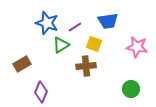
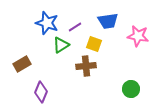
pink star: moved 1 px right, 11 px up
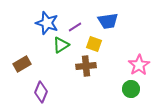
pink star: moved 1 px right, 29 px down; rotated 30 degrees clockwise
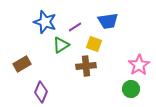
blue star: moved 2 px left, 1 px up
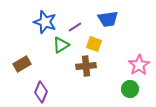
blue trapezoid: moved 2 px up
green circle: moved 1 px left
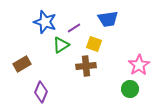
purple line: moved 1 px left, 1 px down
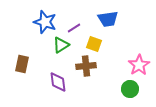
brown rectangle: rotated 48 degrees counterclockwise
purple diamond: moved 17 px right, 10 px up; rotated 30 degrees counterclockwise
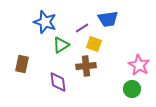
purple line: moved 8 px right
pink star: rotated 10 degrees counterclockwise
green circle: moved 2 px right
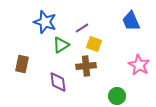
blue trapezoid: moved 23 px right, 2 px down; rotated 75 degrees clockwise
green circle: moved 15 px left, 7 px down
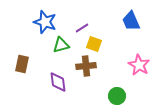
green triangle: rotated 18 degrees clockwise
